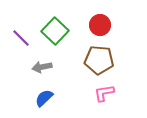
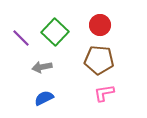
green square: moved 1 px down
blue semicircle: rotated 18 degrees clockwise
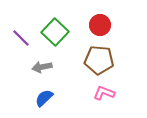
pink L-shape: rotated 30 degrees clockwise
blue semicircle: rotated 18 degrees counterclockwise
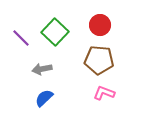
gray arrow: moved 2 px down
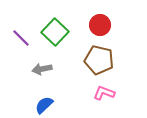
brown pentagon: rotated 8 degrees clockwise
blue semicircle: moved 7 px down
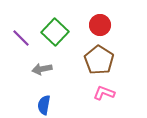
brown pentagon: rotated 20 degrees clockwise
blue semicircle: rotated 36 degrees counterclockwise
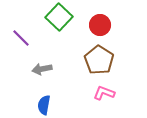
green square: moved 4 px right, 15 px up
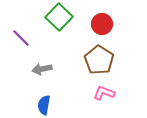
red circle: moved 2 px right, 1 px up
